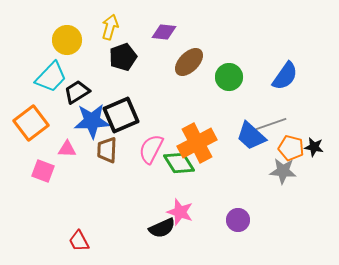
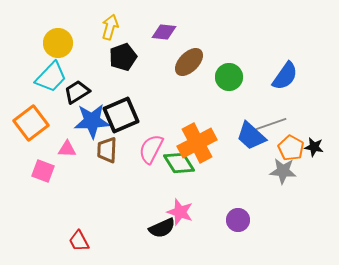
yellow circle: moved 9 px left, 3 px down
orange pentagon: rotated 15 degrees clockwise
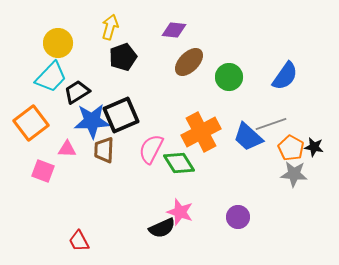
purple diamond: moved 10 px right, 2 px up
blue trapezoid: moved 3 px left, 1 px down
orange cross: moved 4 px right, 11 px up
brown trapezoid: moved 3 px left
gray star: moved 11 px right, 3 px down
purple circle: moved 3 px up
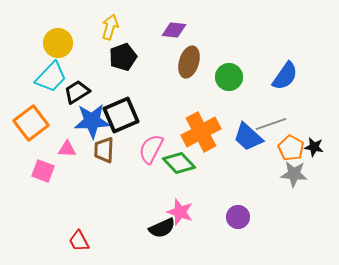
brown ellipse: rotated 28 degrees counterclockwise
green diamond: rotated 12 degrees counterclockwise
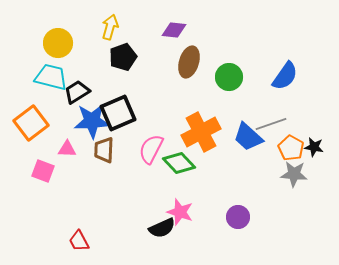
cyan trapezoid: rotated 120 degrees counterclockwise
black square: moved 3 px left, 2 px up
